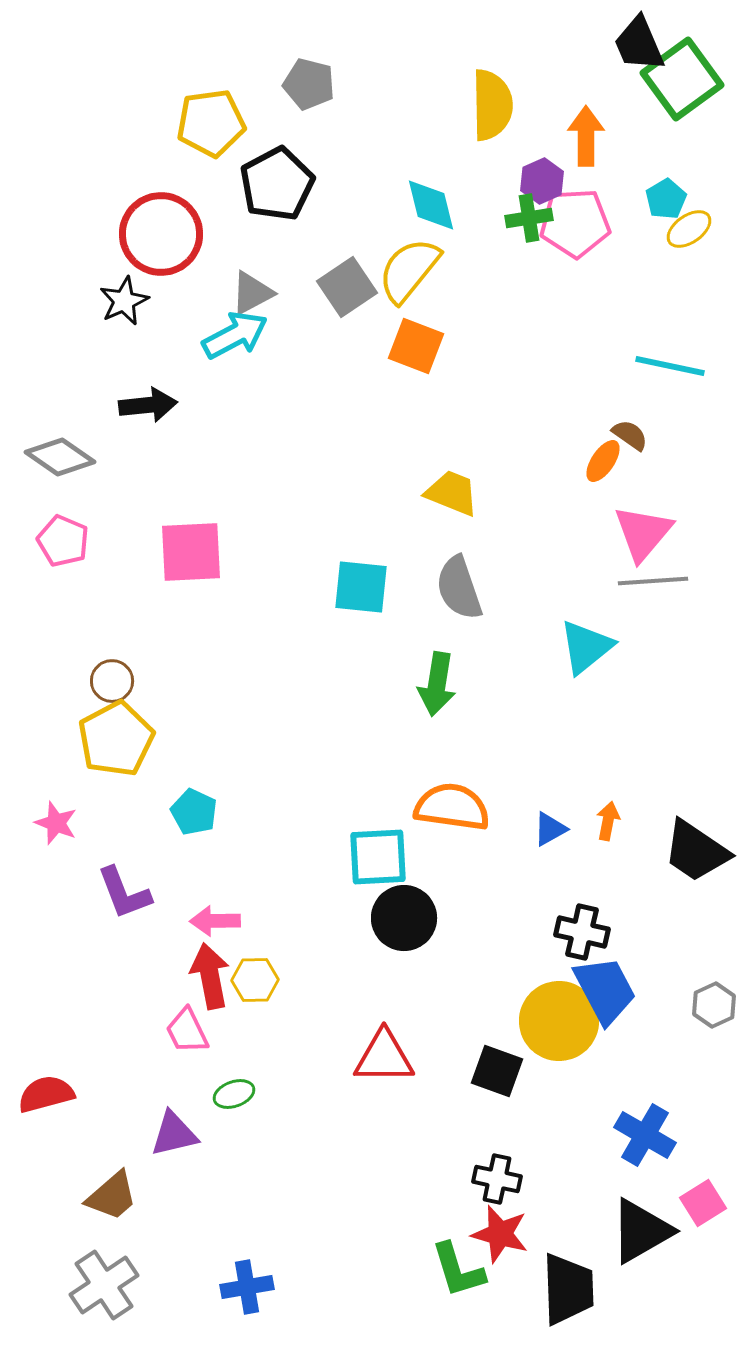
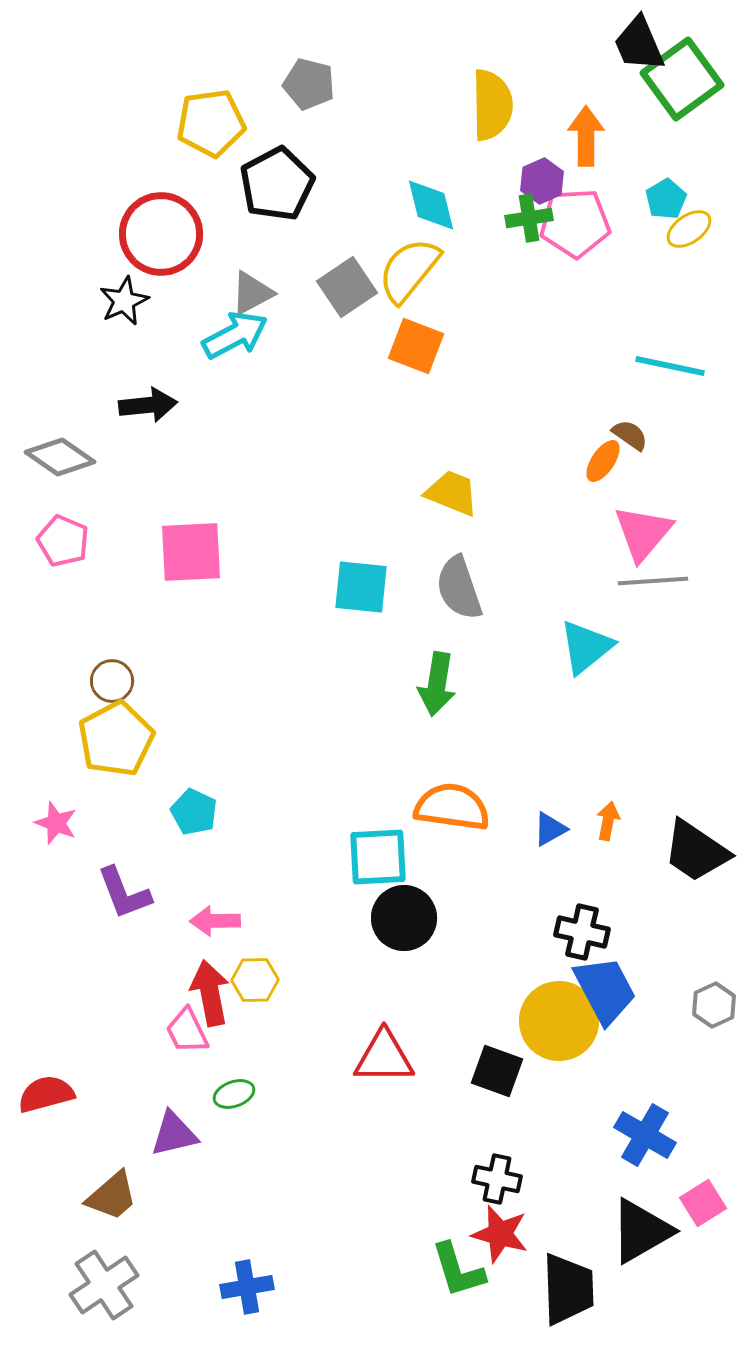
red arrow at (210, 976): moved 17 px down
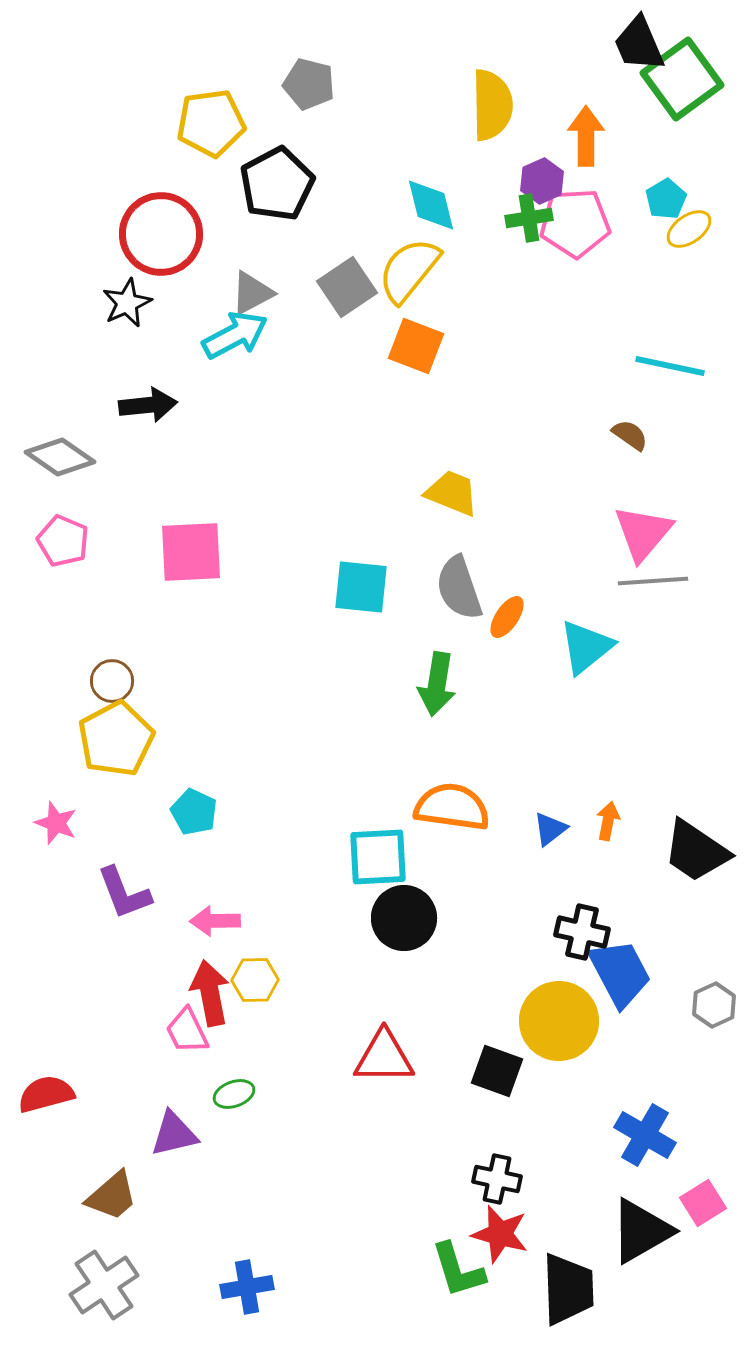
black star at (124, 301): moved 3 px right, 2 px down
orange ellipse at (603, 461): moved 96 px left, 156 px down
blue triangle at (550, 829): rotated 9 degrees counterclockwise
blue trapezoid at (605, 990): moved 15 px right, 17 px up
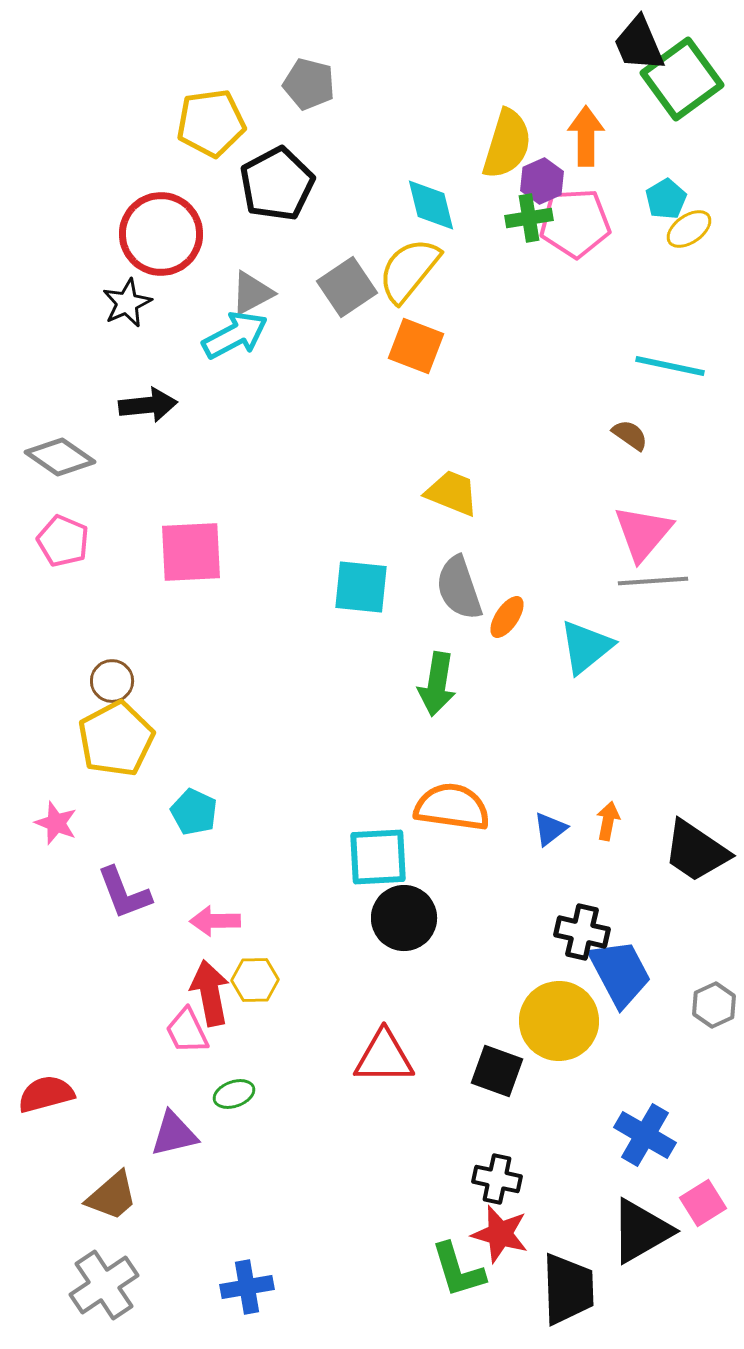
yellow semicircle at (492, 105): moved 15 px right, 39 px down; rotated 18 degrees clockwise
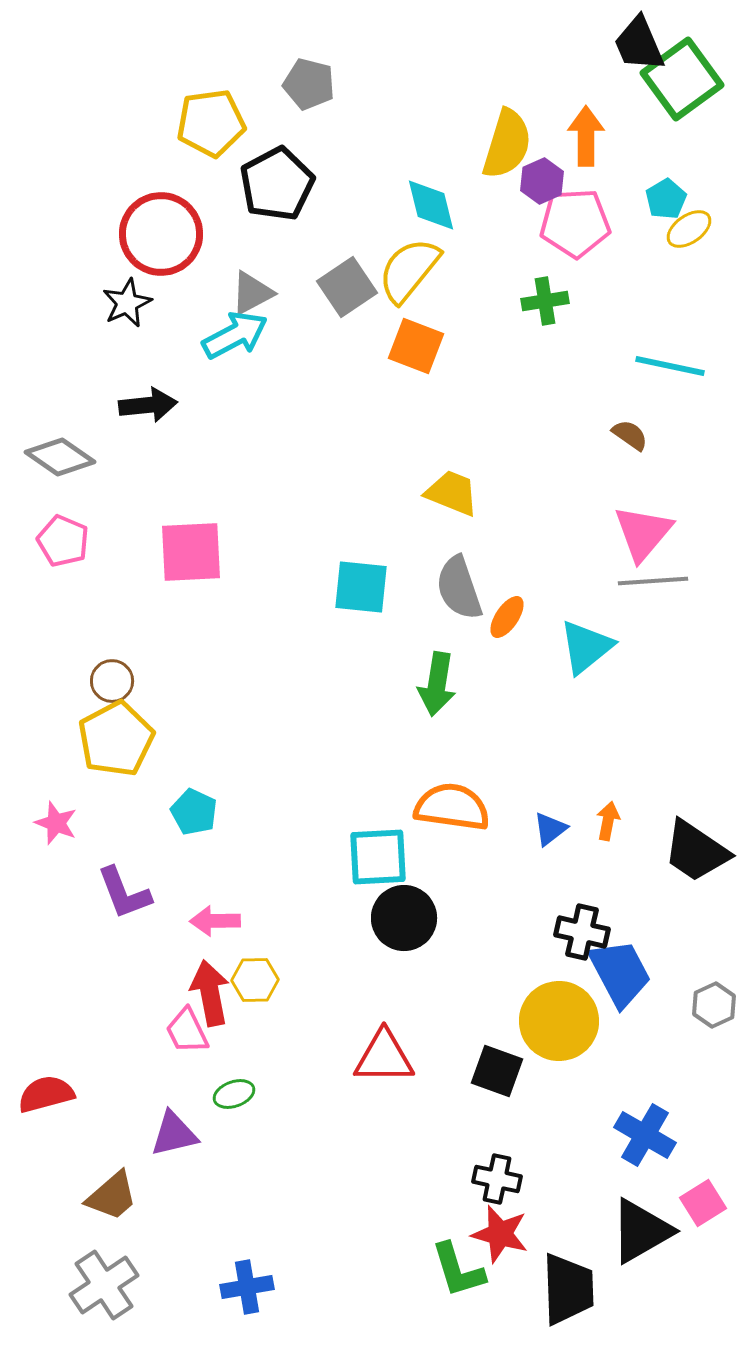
green cross at (529, 218): moved 16 px right, 83 px down
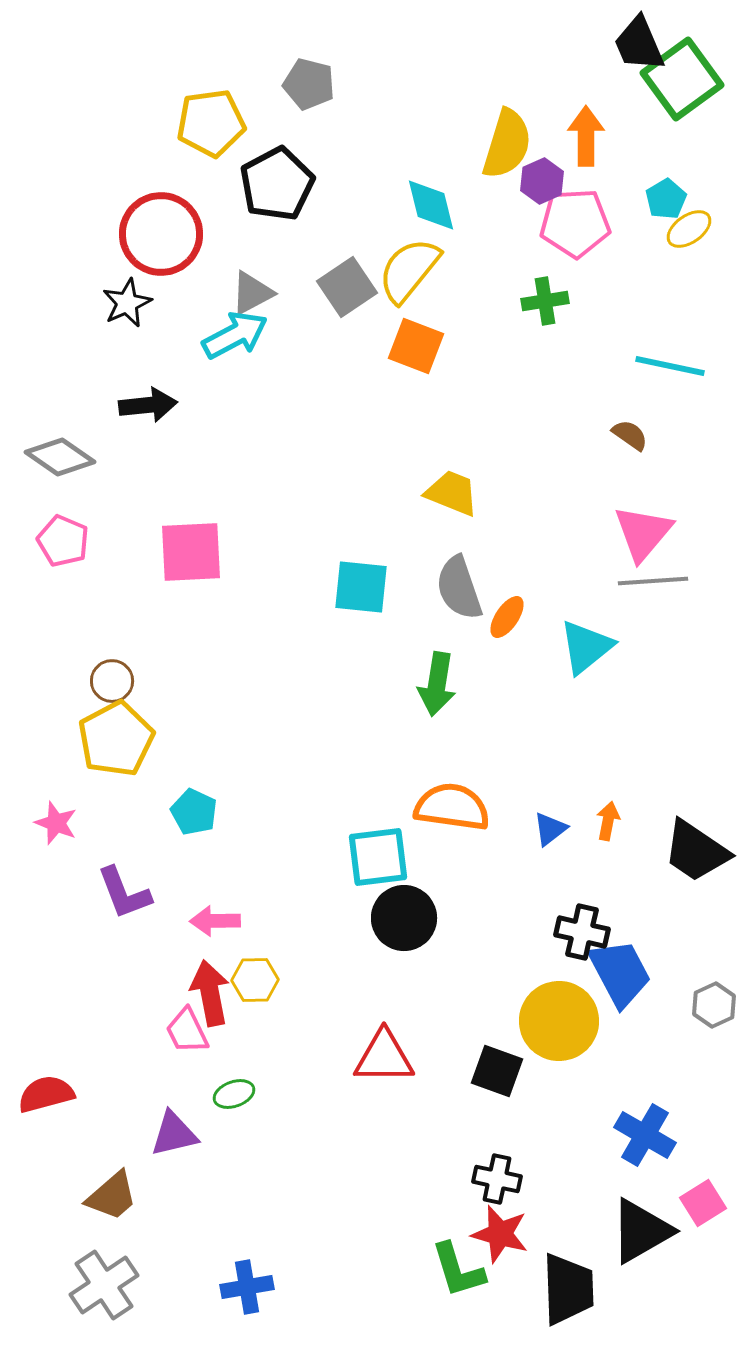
cyan square at (378, 857): rotated 4 degrees counterclockwise
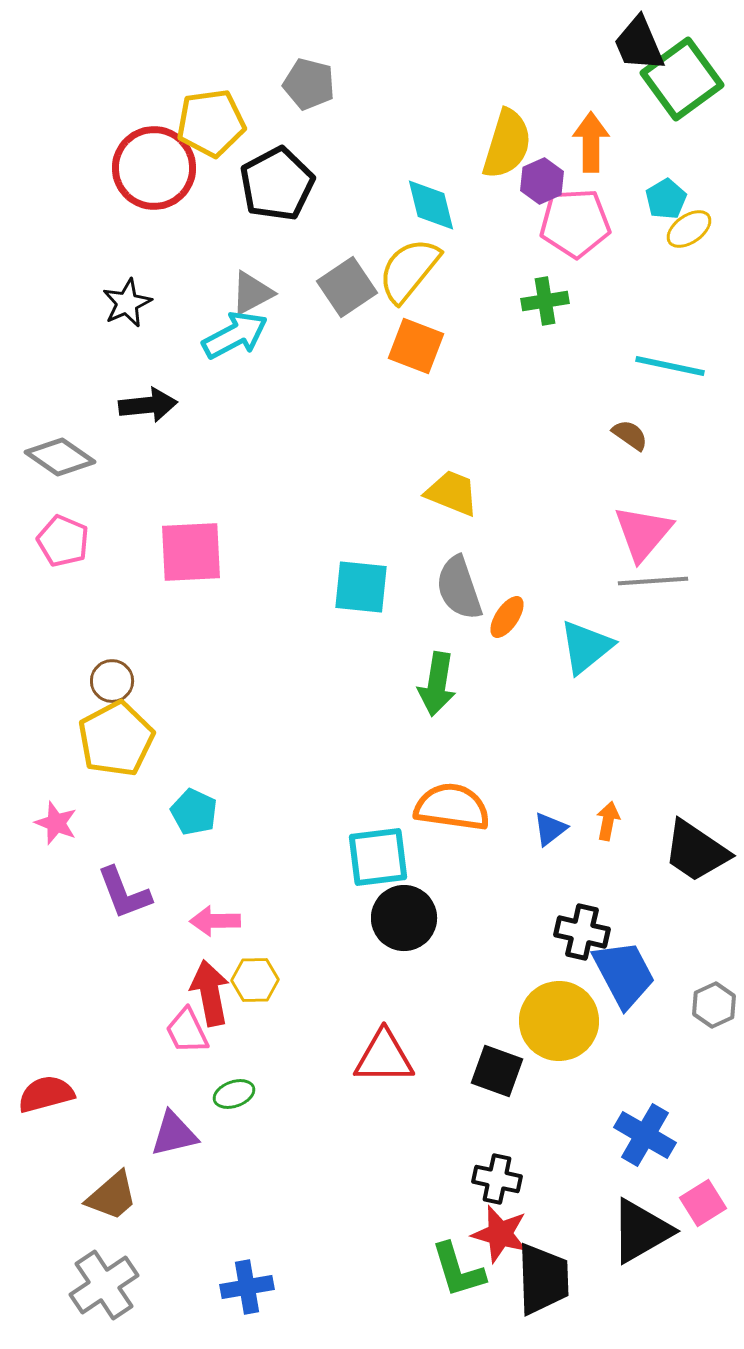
orange arrow at (586, 136): moved 5 px right, 6 px down
red circle at (161, 234): moved 7 px left, 66 px up
blue trapezoid at (620, 973): moved 4 px right, 1 px down
black trapezoid at (568, 1289): moved 25 px left, 10 px up
